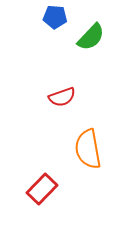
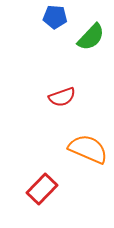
orange semicircle: rotated 123 degrees clockwise
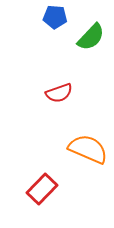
red semicircle: moved 3 px left, 4 px up
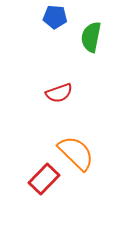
green semicircle: rotated 148 degrees clockwise
orange semicircle: moved 12 px left, 4 px down; rotated 21 degrees clockwise
red rectangle: moved 2 px right, 10 px up
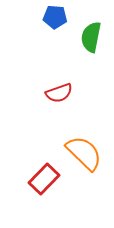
orange semicircle: moved 8 px right
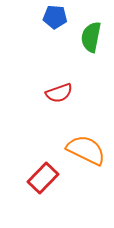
orange semicircle: moved 2 px right, 3 px up; rotated 18 degrees counterclockwise
red rectangle: moved 1 px left, 1 px up
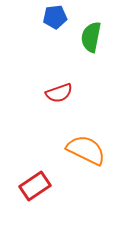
blue pentagon: rotated 10 degrees counterclockwise
red rectangle: moved 8 px left, 8 px down; rotated 12 degrees clockwise
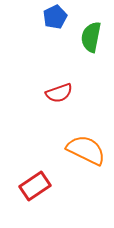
blue pentagon: rotated 20 degrees counterclockwise
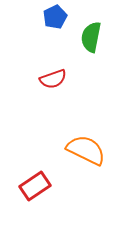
red semicircle: moved 6 px left, 14 px up
